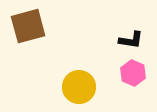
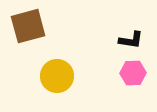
pink hexagon: rotated 25 degrees counterclockwise
yellow circle: moved 22 px left, 11 px up
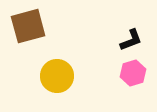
black L-shape: rotated 30 degrees counterclockwise
pink hexagon: rotated 15 degrees counterclockwise
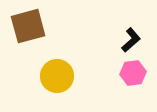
black L-shape: rotated 20 degrees counterclockwise
pink hexagon: rotated 10 degrees clockwise
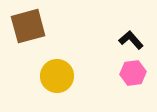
black L-shape: rotated 90 degrees counterclockwise
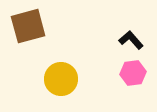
yellow circle: moved 4 px right, 3 px down
